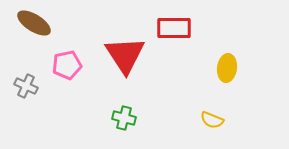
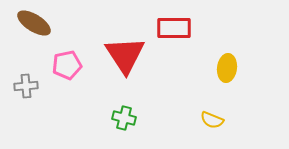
gray cross: rotated 30 degrees counterclockwise
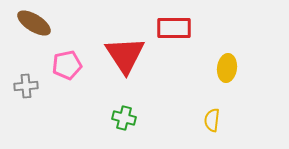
yellow semicircle: rotated 75 degrees clockwise
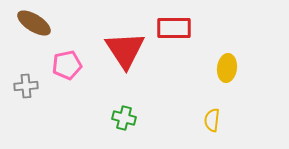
red triangle: moved 5 px up
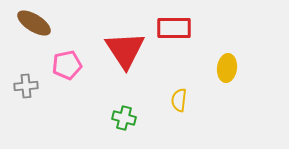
yellow semicircle: moved 33 px left, 20 px up
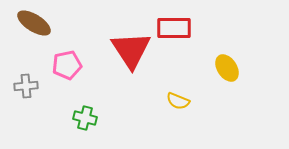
red triangle: moved 6 px right
yellow ellipse: rotated 40 degrees counterclockwise
yellow semicircle: moved 1 px left, 1 px down; rotated 75 degrees counterclockwise
green cross: moved 39 px left
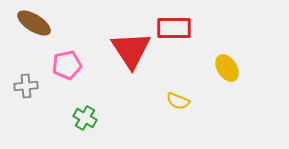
green cross: rotated 15 degrees clockwise
